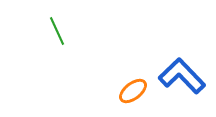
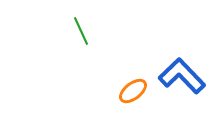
green line: moved 24 px right
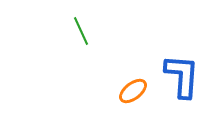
blue L-shape: rotated 48 degrees clockwise
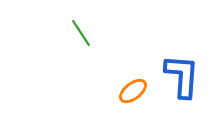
green line: moved 2 px down; rotated 8 degrees counterclockwise
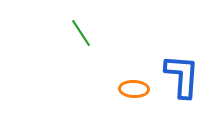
orange ellipse: moved 1 px right, 2 px up; rotated 40 degrees clockwise
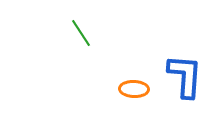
blue L-shape: moved 3 px right
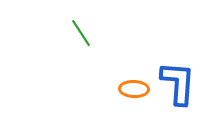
blue L-shape: moved 7 px left, 7 px down
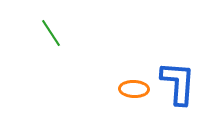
green line: moved 30 px left
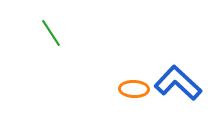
blue L-shape: rotated 51 degrees counterclockwise
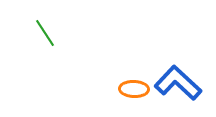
green line: moved 6 px left
